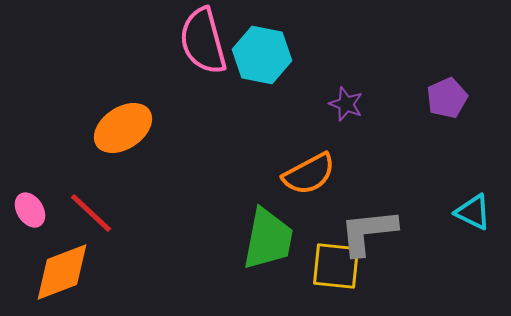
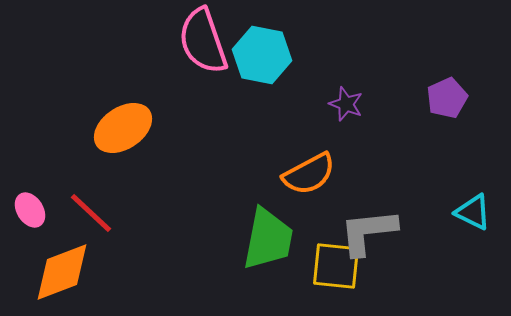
pink semicircle: rotated 4 degrees counterclockwise
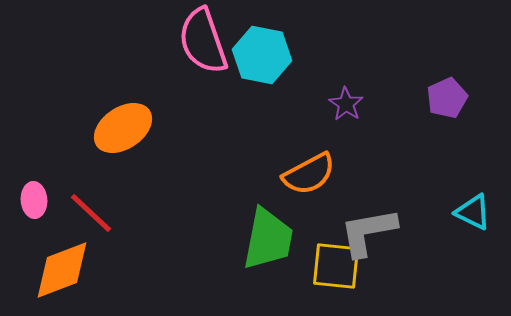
purple star: rotated 12 degrees clockwise
pink ellipse: moved 4 px right, 10 px up; rotated 28 degrees clockwise
gray L-shape: rotated 4 degrees counterclockwise
orange diamond: moved 2 px up
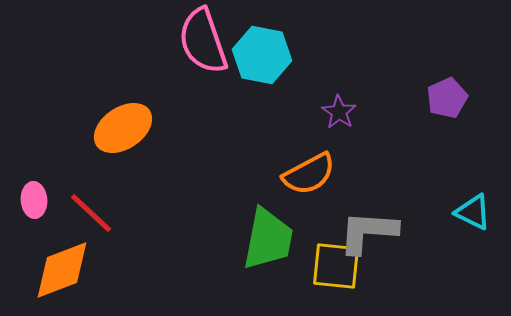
purple star: moved 7 px left, 8 px down
gray L-shape: rotated 14 degrees clockwise
